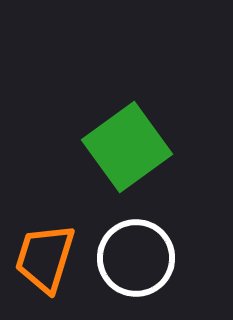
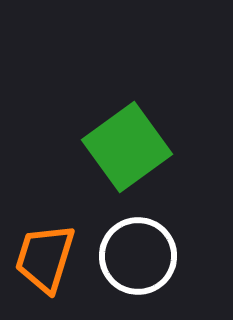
white circle: moved 2 px right, 2 px up
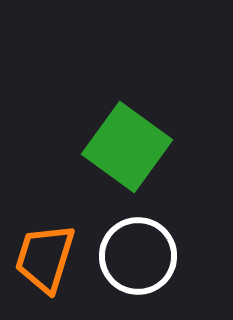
green square: rotated 18 degrees counterclockwise
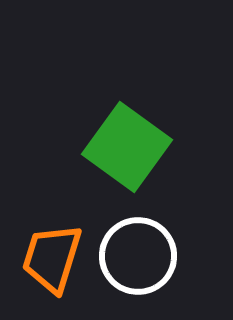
orange trapezoid: moved 7 px right
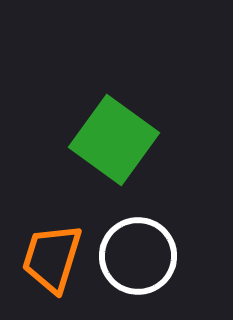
green square: moved 13 px left, 7 px up
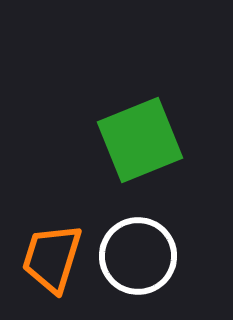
green square: moved 26 px right; rotated 32 degrees clockwise
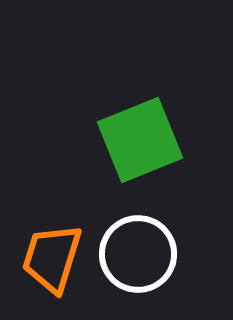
white circle: moved 2 px up
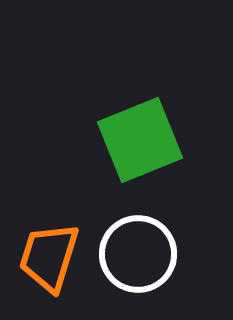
orange trapezoid: moved 3 px left, 1 px up
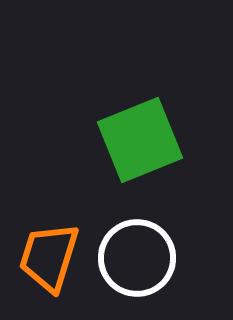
white circle: moved 1 px left, 4 px down
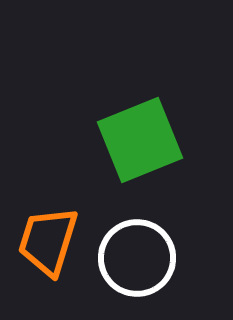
orange trapezoid: moved 1 px left, 16 px up
